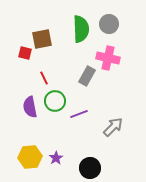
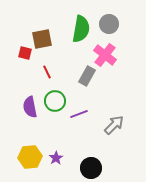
green semicircle: rotated 12 degrees clockwise
pink cross: moved 3 px left, 3 px up; rotated 25 degrees clockwise
red line: moved 3 px right, 6 px up
gray arrow: moved 1 px right, 2 px up
black circle: moved 1 px right
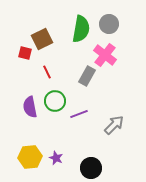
brown square: rotated 15 degrees counterclockwise
purple star: rotated 16 degrees counterclockwise
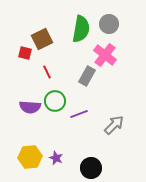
purple semicircle: rotated 75 degrees counterclockwise
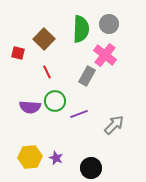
green semicircle: rotated 8 degrees counterclockwise
brown square: moved 2 px right; rotated 20 degrees counterclockwise
red square: moved 7 px left
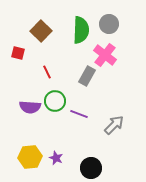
green semicircle: moved 1 px down
brown square: moved 3 px left, 8 px up
purple line: rotated 42 degrees clockwise
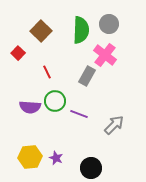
red square: rotated 32 degrees clockwise
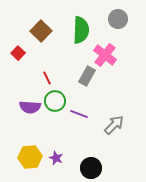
gray circle: moved 9 px right, 5 px up
red line: moved 6 px down
